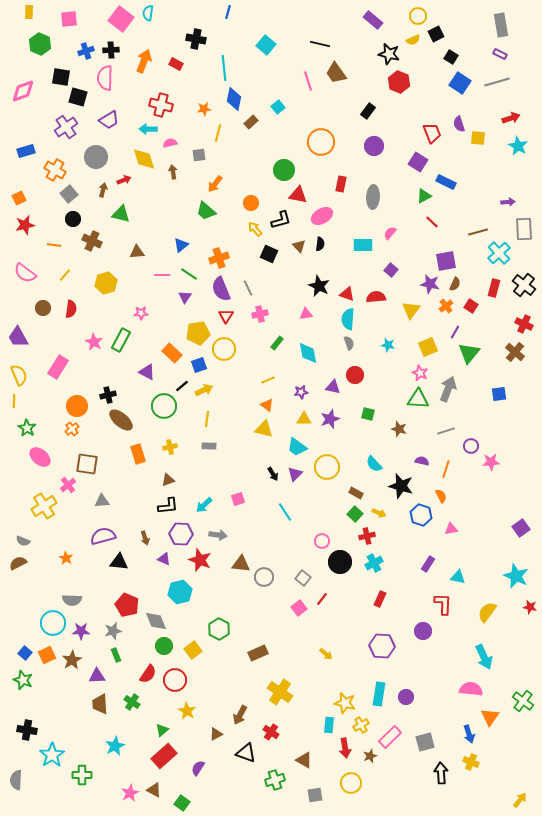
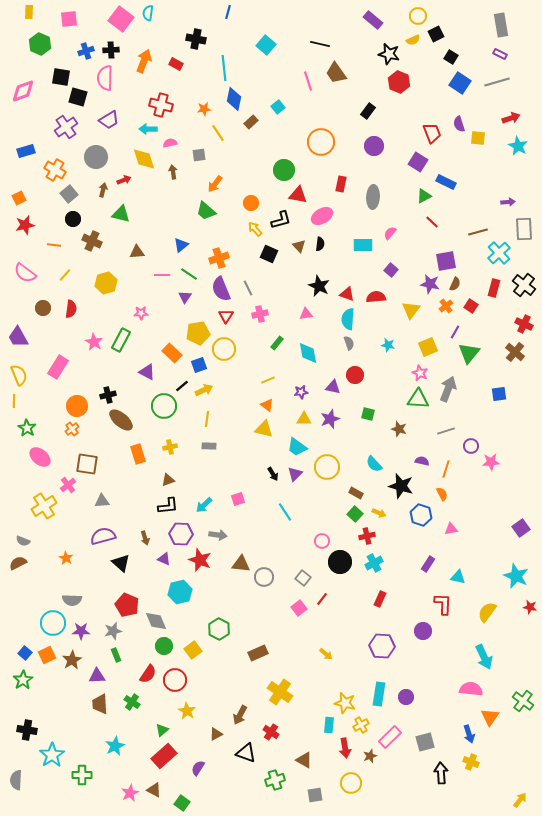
yellow line at (218, 133): rotated 48 degrees counterclockwise
orange semicircle at (441, 496): moved 1 px right, 2 px up
black triangle at (119, 562): moved 2 px right, 1 px down; rotated 36 degrees clockwise
green star at (23, 680): rotated 18 degrees clockwise
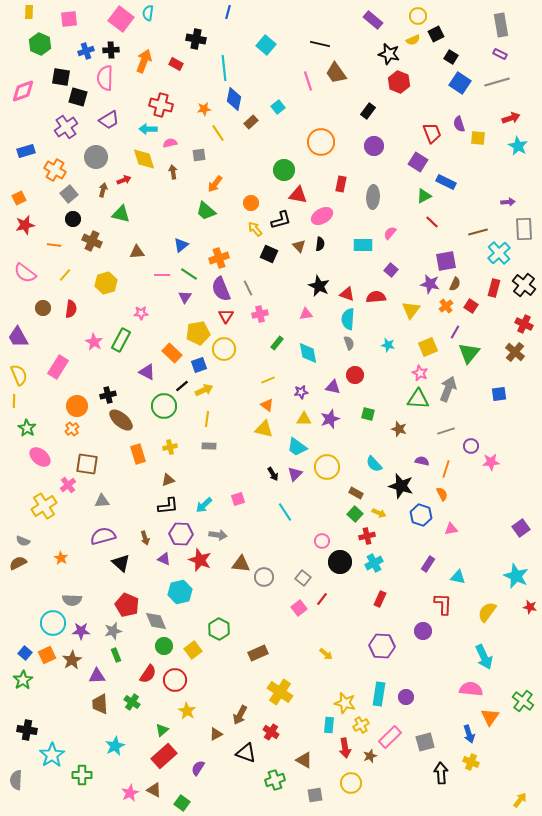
orange star at (66, 558): moved 5 px left
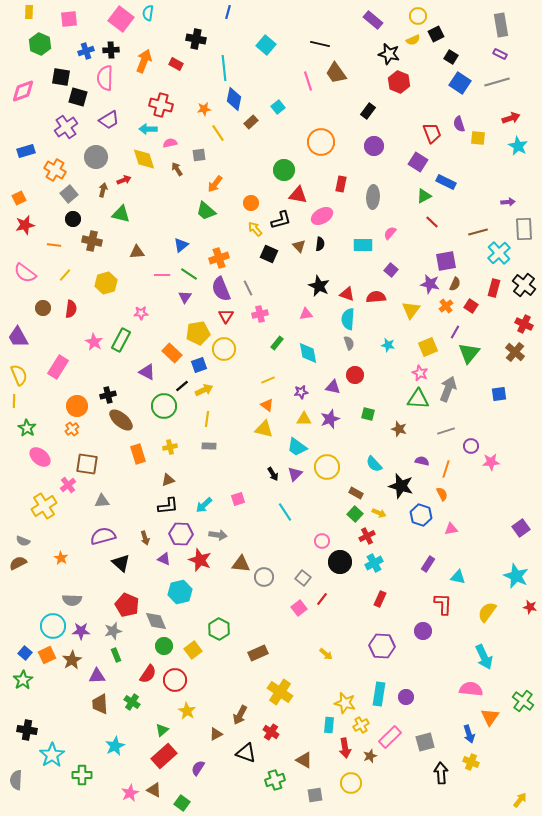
brown arrow at (173, 172): moved 4 px right, 3 px up; rotated 24 degrees counterclockwise
brown cross at (92, 241): rotated 12 degrees counterclockwise
red cross at (367, 536): rotated 14 degrees counterclockwise
cyan circle at (53, 623): moved 3 px down
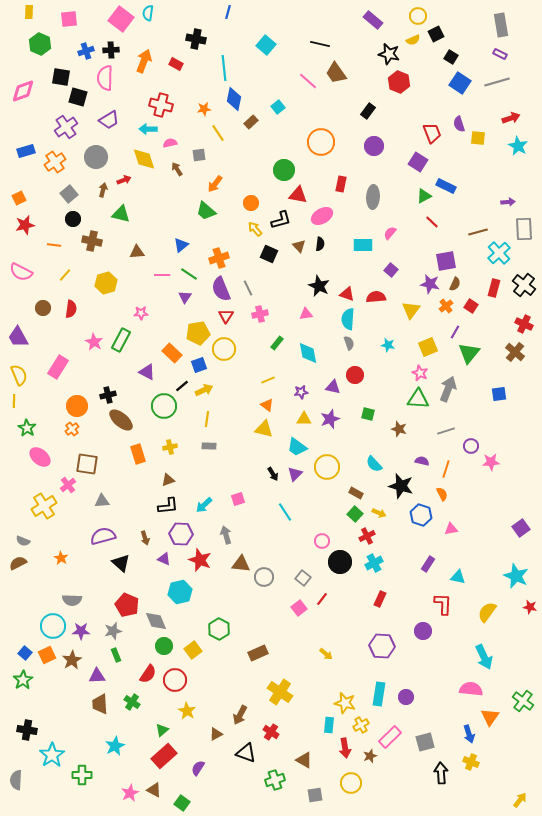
pink line at (308, 81): rotated 30 degrees counterclockwise
orange cross at (55, 170): moved 8 px up; rotated 25 degrees clockwise
blue rectangle at (446, 182): moved 4 px down
pink semicircle at (25, 273): moved 4 px left, 1 px up; rotated 10 degrees counterclockwise
gray arrow at (218, 535): moved 8 px right; rotated 114 degrees counterclockwise
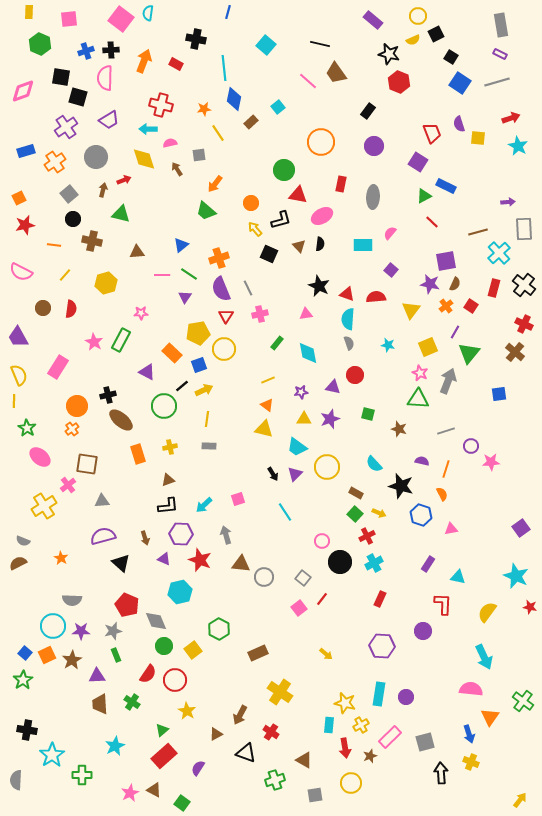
gray arrow at (448, 389): moved 8 px up
